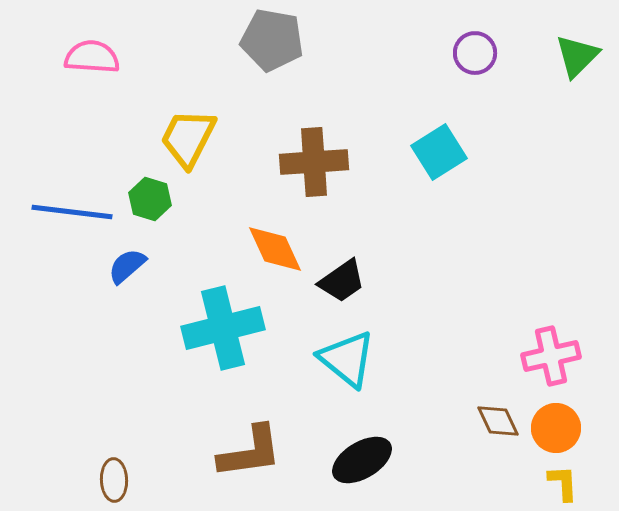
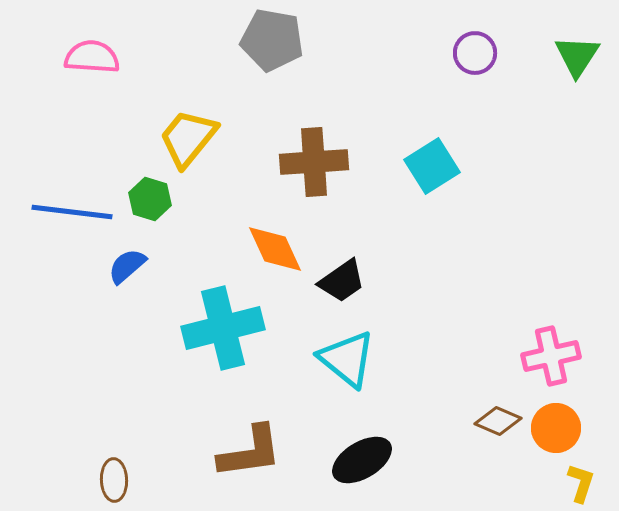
green triangle: rotated 12 degrees counterclockwise
yellow trapezoid: rotated 12 degrees clockwise
cyan square: moved 7 px left, 14 px down
brown diamond: rotated 42 degrees counterclockwise
yellow L-shape: moved 18 px right; rotated 21 degrees clockwise
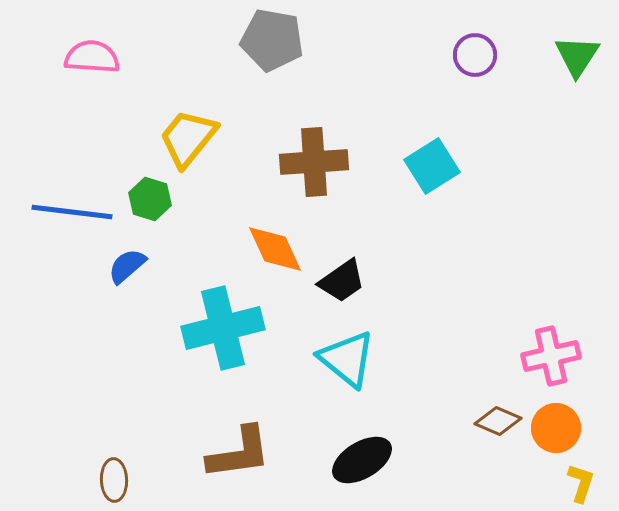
purple circle: moved 2 px down
brown L-shape: moved 11 px left, 1 px down
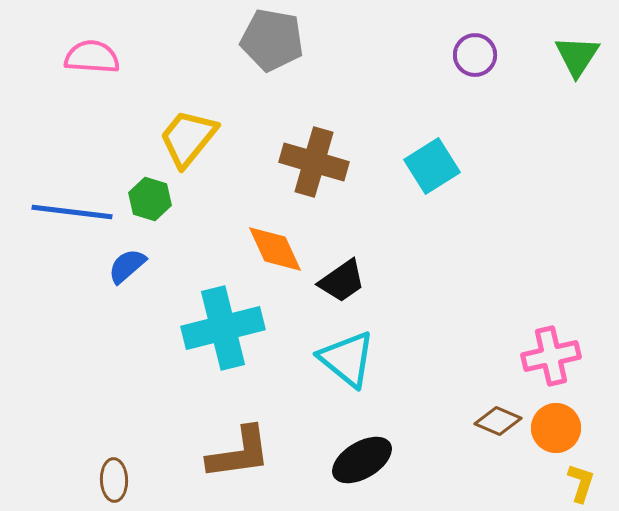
brown cross: rotated 20 degrees clockwise
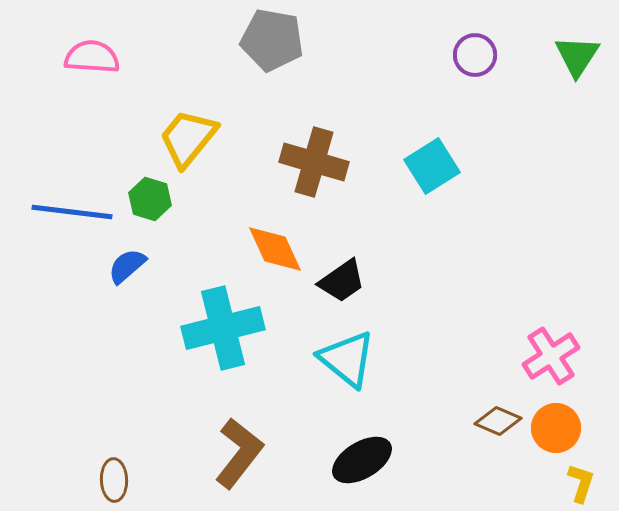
pink cross: rotated 20 degrees counterclockwise
brown L-shape: rotated 44 degrees counterclockwise
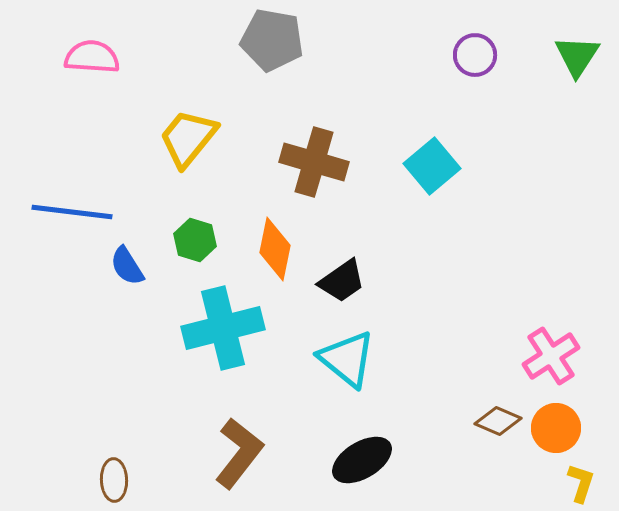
cyan square: rotated 8 degrees counterclockwise
green hexagon: moved 45 px right, 41 px down
orange diamond: rotated 36 degrees clockwise
blue semicircle: rotated 81 degrees counterclockwise
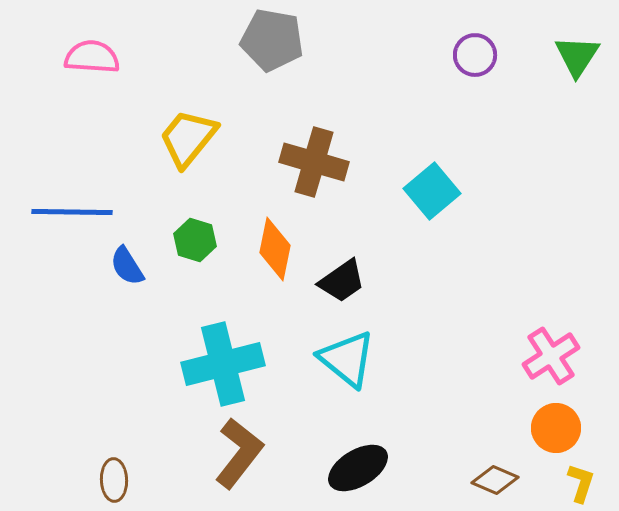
cyan square: moved 25 px down
blue line: rotated 6 degrees counterclockwise
cyan cross: moved 36 px down
brown diamond: moved 3 px left, 59 px down
black ellipse: moved 4 px left, 8 px down
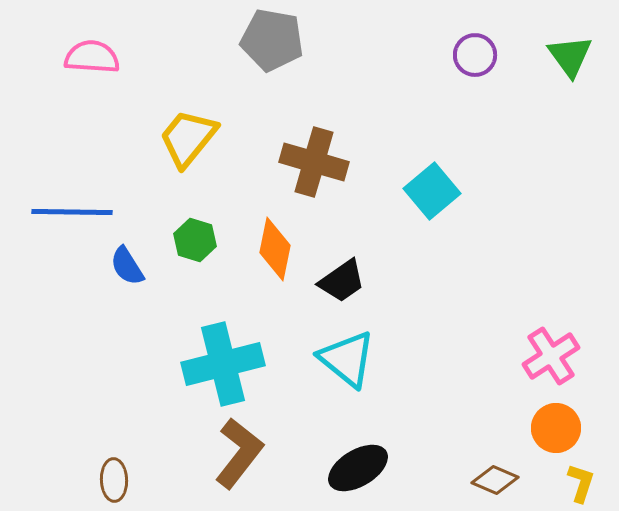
green triangle: moved 7 px left; rotated 9 degrees counterclockwise
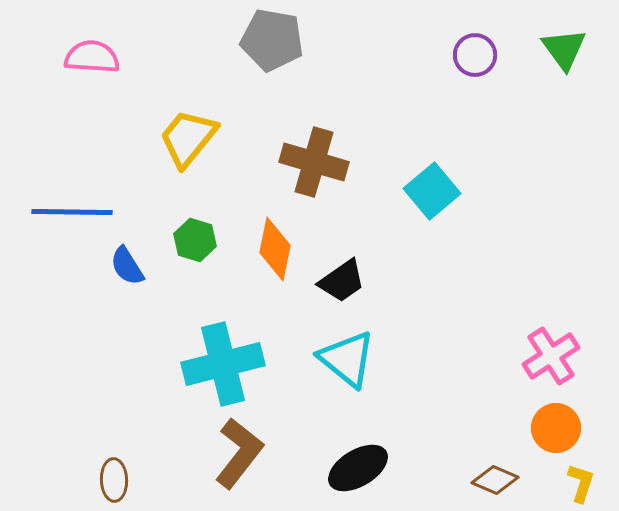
green triangle: moved 6 px left, 7 px up
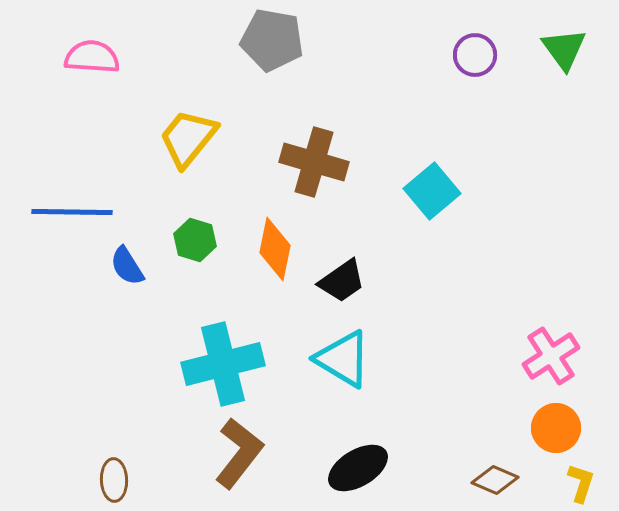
cyan triangle: moved 4 px left; rotated 8 degrees counterclockwise
